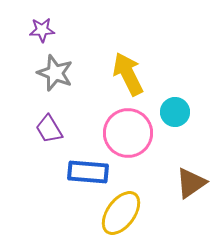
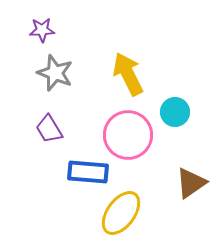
pink circle: moved 2 px down
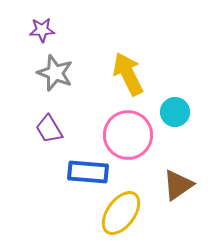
brown triangle: moved 13 px left, 2 px down
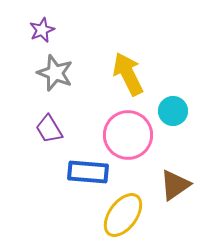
purple star: rotated 20 degrees counterclockwise
cyan circle: moved 2 px left, 1 px up
brown triangle: moved 3 px left
yellow ellipse: moved 2 px right, 2 px down
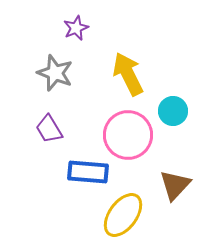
purple star: moved 34 px right, 2 px up
brown triangle: rotated 12 degrees counterclockwise
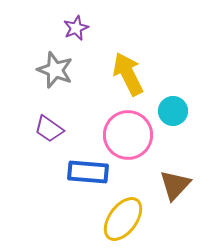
gray star: moved 3 px up
purple trapezoid: rotated 24 degrees counterclockwise
yellow ellipse: moved 4 px down
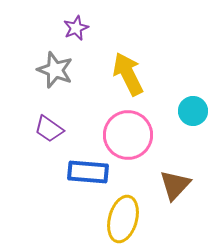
cyan circle: moved 20 px right
yellow ellipse: rotated 21 degrees counterclockwise
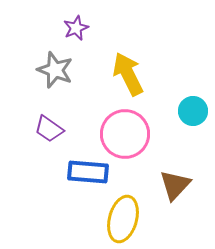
pink circle: moved 3 px left, 1 px up
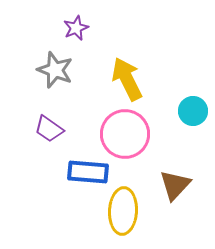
yellow arrow: moved 1 px left, 5 px down
yellow ellipse: moved 8 px up; rotated 12 degrees counterclockwise
